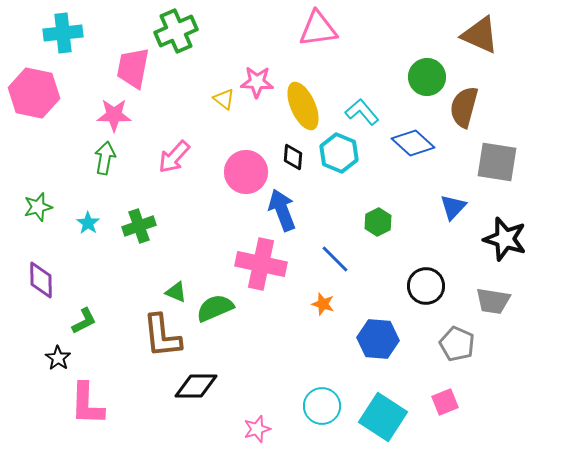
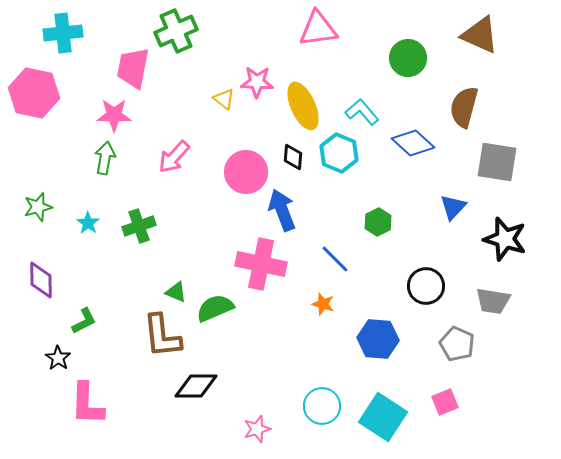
green circle at (427, 77): moved 19 px left, 19 px up
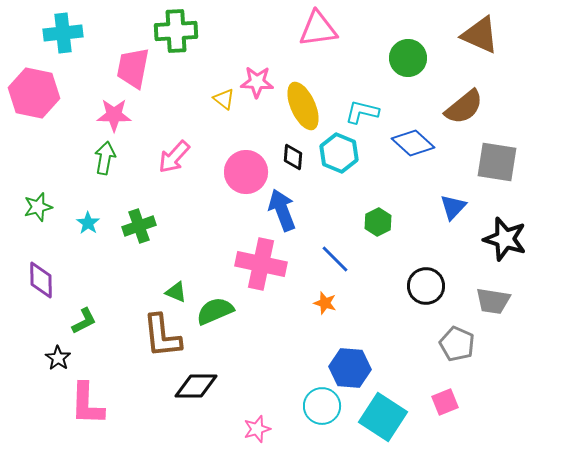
green cross at (176, 31): rotated 21 degrees clockwise
brown semicircle at (464, 107): rotated 144 degrees counterclockwise
cyan L-shape at (362, 112): rotated 36 degrees counterclockwise
orange star at (323, 304): moved 2 px right, 1 px up
green semicircle at (215, 308): moved 3 px down
blue hexagon at (378, 339): moved 28 px left, 29 px down
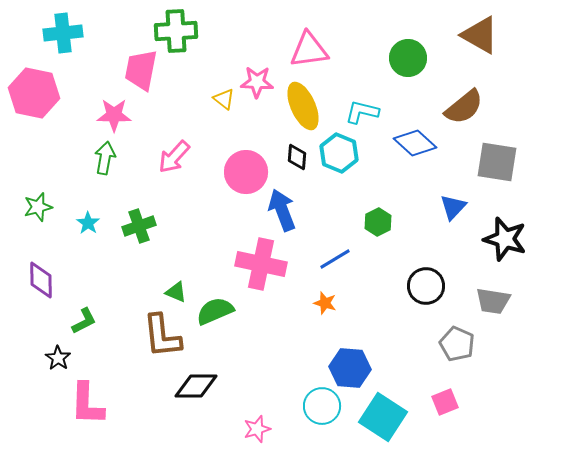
pink triangle at (318, 29): moved 9 px left, 21 px down
brown triangle at (480, 35): rotated 6 degrees clockwise
pink trapezoid at (133, 68): moved 8 px right, 2 px down
blue diamond at (413, 143): moved 2 px right
black diamond at (293, 157): moved 4 px right
blue line at (335, 259): rotated 76 degrees counterclockwise
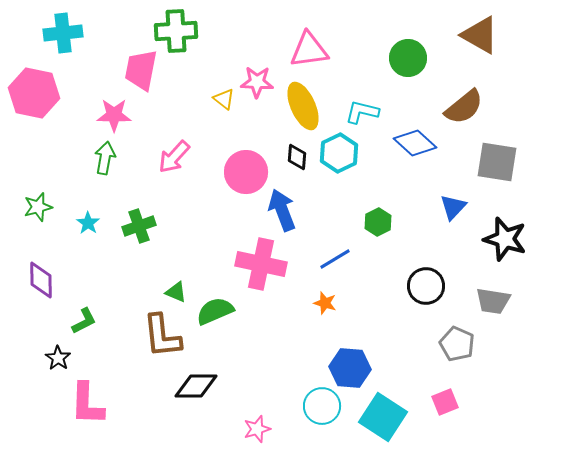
cyan hexagon at (339, 153): rotated 12 degrees clockwise
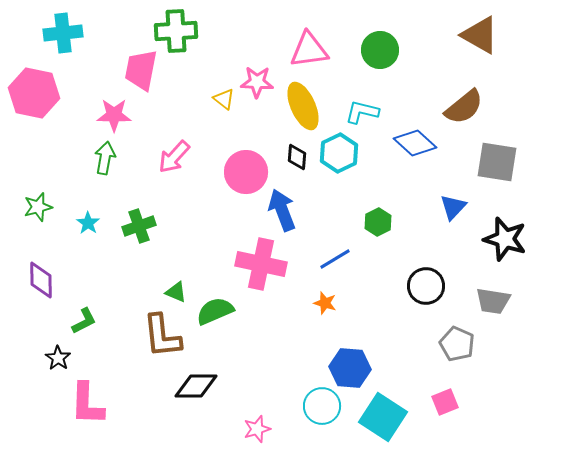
green circle at (408, 58): moved 28 px left, 8 px up
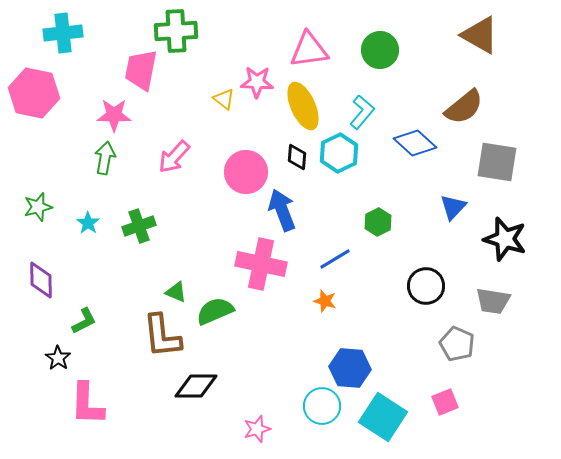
cyan L-shape at (362, 112): rotated 116 degrees clockwise
orange star at (325, 303): moved 2 px up
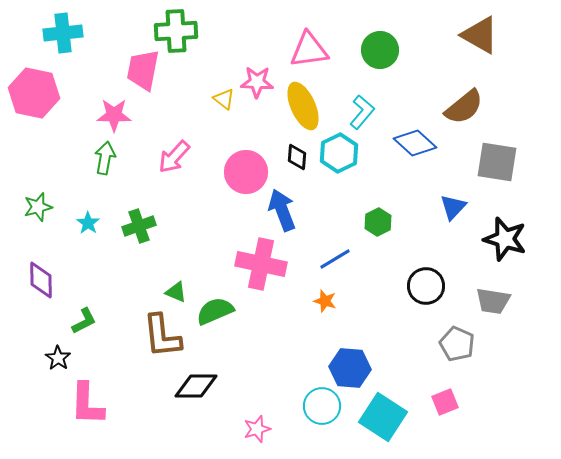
pink trapezoid at (141, 70): moved 2 px right
